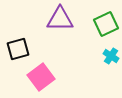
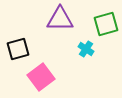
green square: rotated 10 degrees clockwise
cyan cross: moved 25 px left, 7 px up
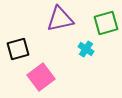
purple triangle: rotated 12 degrees counterclockwise
green square: moved 1 px up
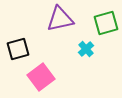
cyan cross: rotated 14 degrees clockwise
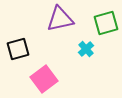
pink square: moved 3 px right, 2 px down
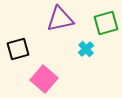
pink square: rotated 12 degrees counterclockwise
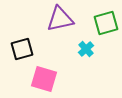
black square: moved 4 px right
pink square: rotated 24 degrees counterclockwise
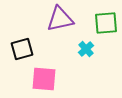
green square: rotated 10 degrees clockwise
pink square: rotated 12 degrees counterclockwise
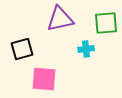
cyan cross: rotated 35 degrees clockwise
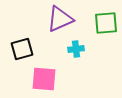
purple triangle: rotated 12 degrees counterclockwise
cyan cross: moved 10 px left
